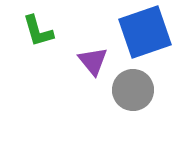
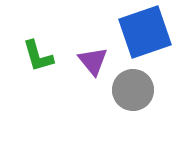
green L-shape: moved 25 px down
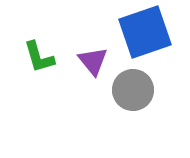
green L-shape: moved 1 px right, 1 px down
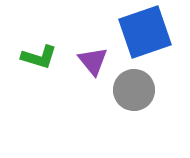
green L-shape: rotated 57 degrees counterclockwise
gray circle: moved 1 px right
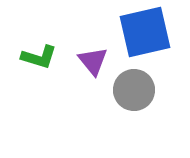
blue square: rotated 6 degrees clockwise
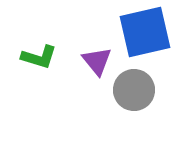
purple triangle: moved 4 px right
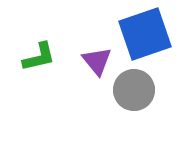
blue square: moved 2 px down; rotated 6 degrees counterclockwise
green L-shape: rotated 30 degrees counterclockwise
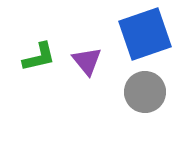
purple triangle: moved 10 px left
gray circle: moved 11 px right, 2 px down
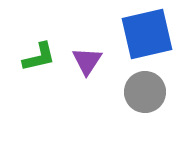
blue square: moved 2 px right; rotated 6 degrees clockwise
purple triangle: rotated 12 degrees clockwise
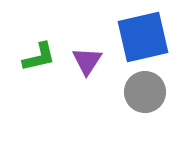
blue square: moved 4 px left, 3 px down
